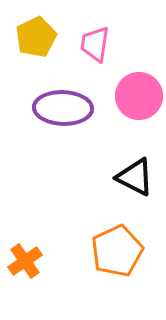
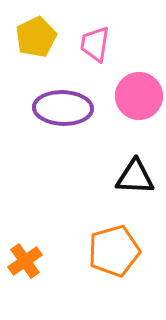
black triangle: rotated 24 degrees counterclockwise
orange pentagon: moved 3 px left; rotated 9 degrees clockwise
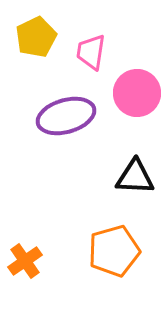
pink trapezoid: moved 4 px left, 8 px down
pink circle: moved 2 px left, 3 px up
purple ellipse: moved 3 px right, 8 px down; rotated 18 degrees counterclockwise
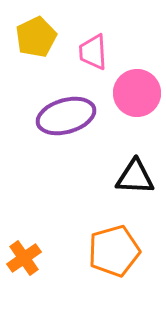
pink trapezoid: moved 2 px right; rotated 12 degrees counterclockwise
orange cross: moved 1 px left, 3 px up
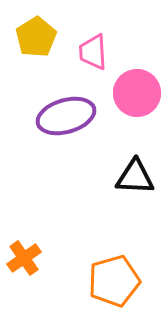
yellow pentagon: rotated 6 degrees counterclockwise
orange pentagon: moved 30 px down
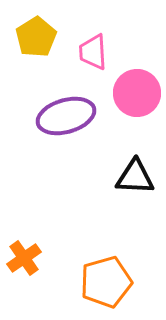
orange pentagon: moved 8 px left, 1 px down
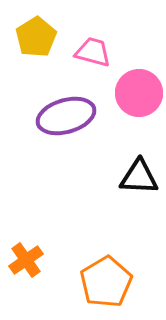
pink trapezoid: rotated 108 degrees clockwise
pink circle: moved 2 px right
black triangle: moved 4 px right
orange cross: moved 2 px right, 2 px down
orange pentagon: rotated 15 degrees counterclockwise
